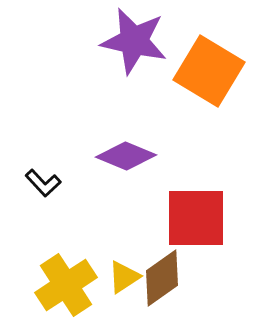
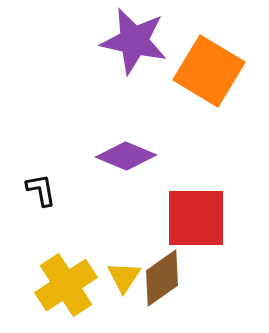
black L-shape: moved 2 px left, 7 px down; rotated 147 degrees counterclockwise
yellow triangle: rotated 24 degrees counterclockwise
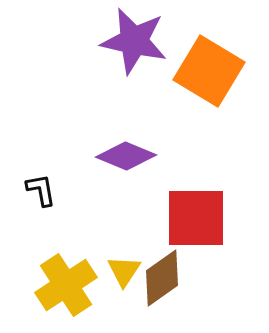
yellow triangle: moved 6 px up
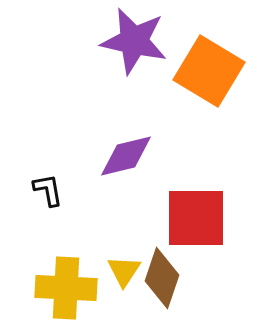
purple diamond: rotated 36 degrees counterclockwise
black L-shape: moved 7 px right
brown diamond: rotated 36 degrees counterclockwise
yellow cross: moved 3 px down; rotated 36 degrees clockwise
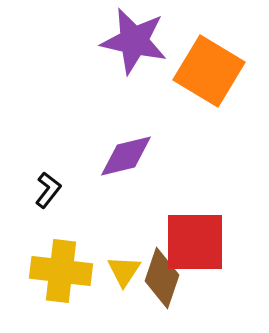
black L-shape: rotated 48 degrees clockwise
red square: moved 1 px left, 24 px down
yellow cross: moved 5 px left, 17 px up; rotated 4 degrees clockwise
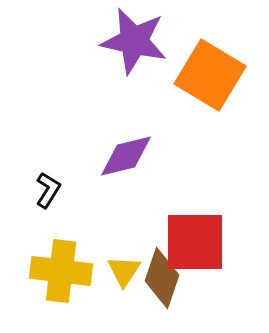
orange square: moved 1 px right, 4 px down
black L-shape: rotated 6 degrees counterclockwise
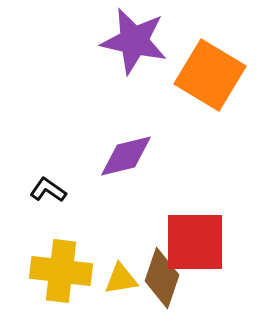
black L-shape: rotated 87 degrees counterclockwise
yellow triangle: moved 3 px left, 8 px down; rotated 48 degrees clockwise
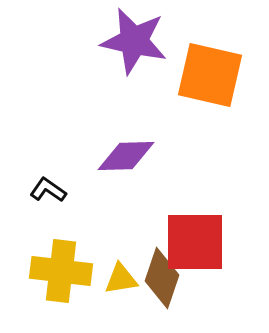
orange square: rotated 18 degrees counterclockwise
purple diamond: rotated 12 degrees clockwise
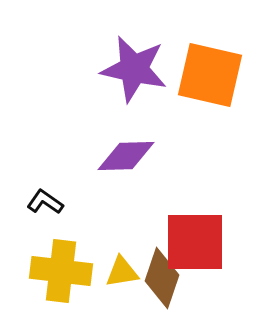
purple star: moved 28 px down
black L-shape: moved 3 px left, 12 px down
yellow triangle: moved 1 px right, 7 px up
